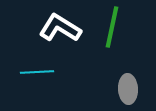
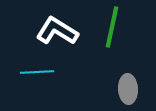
white L-shape: moved 3 px left, 3 px down
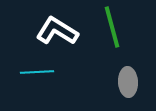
green line: rotated 27 degrees counterclockwise
gray ellipse: moved 7 px up
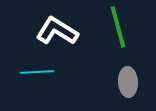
green line: moved 6 px right
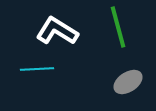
cyan line: moved 3 px up
gray ellipse: rotated 60 degrees clockwise
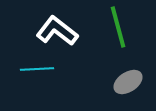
white L-shape: rotated 6 degrees clockwise
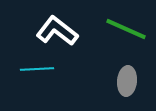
green line: moved 8 px right, 2 px down; rotated 51 degrees counterclockwise
gray ellipse: moved 1 px left, 1 px up; rotated 52 degrees counterclockwise
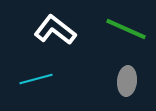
white L-shape: moved 2 px left, 1 px up
cyan line: moved 1 px left, 10 px down; rotated 12 degrees counterclockwise
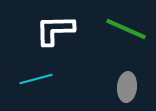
white L-shape: rotated 39 degrees counterclockwise
gray ellipse: moved 6 px down
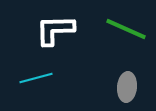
cyan line: moved 1 px up
